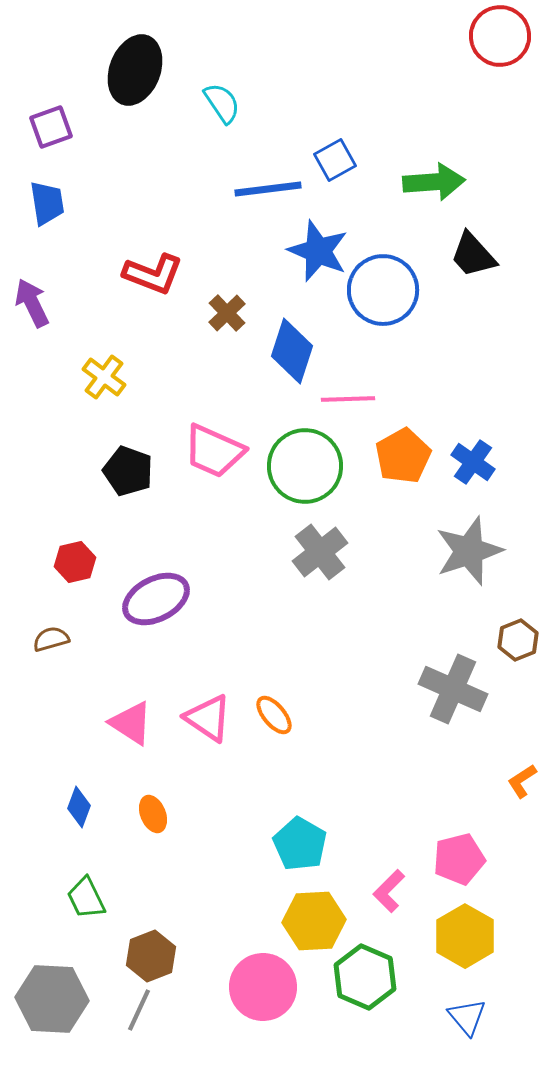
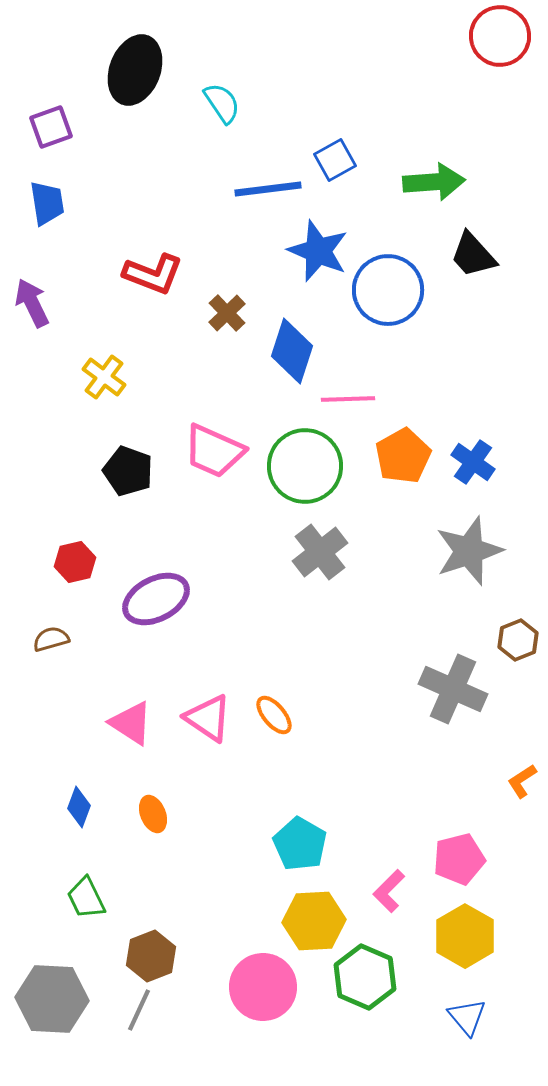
blue circle at (383, 290): moved 5 px right
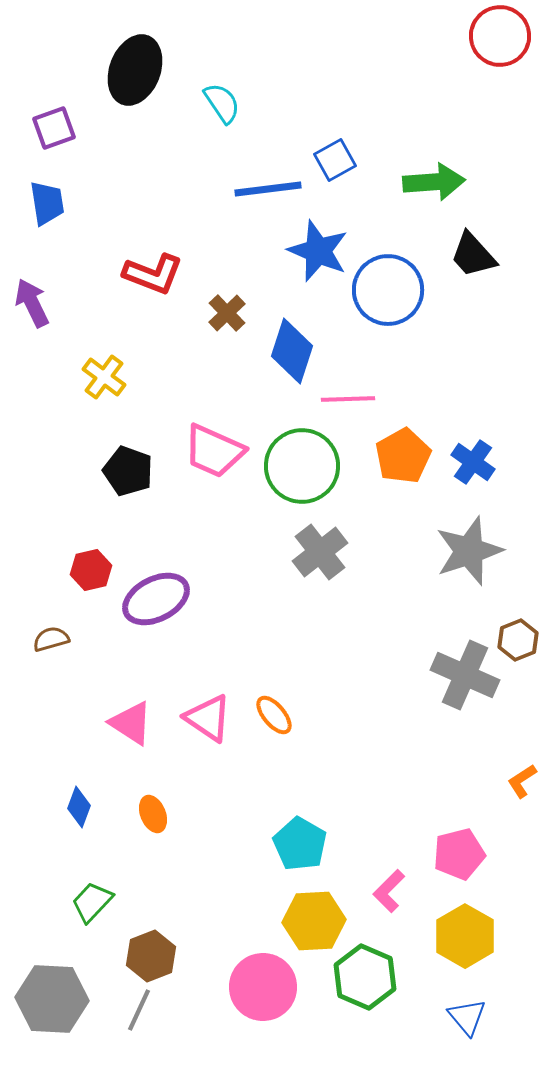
purple square at (51, 127): moved 3 px right, 1 px down
green circle at (305, 466): moved 3 px left
red hexagon at (75, 562): moved 16 px right, 8 px down
gray cross at (453, 689): moved 12 px right, 14 px up
pink pentagon at (459, 859): moved 5 px up
green trapezoid at (86, 898): moved 6 px right, 4 px down; rotated 69 degrees clockwise
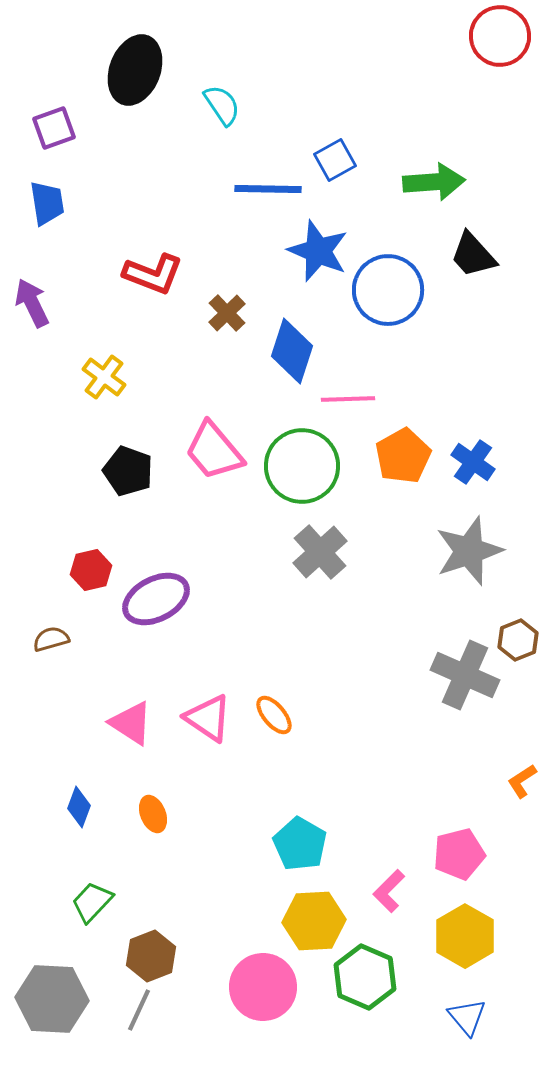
cyan semicircle at (222, 103): moved 2 px down
blue line at (268, 189): rotated 8 degrees clockwise
pink trapezoid at (214, 451): rotated 26 degrees clockwise
gray cross at (320, 552): rotated 4 degrees counterclockwise
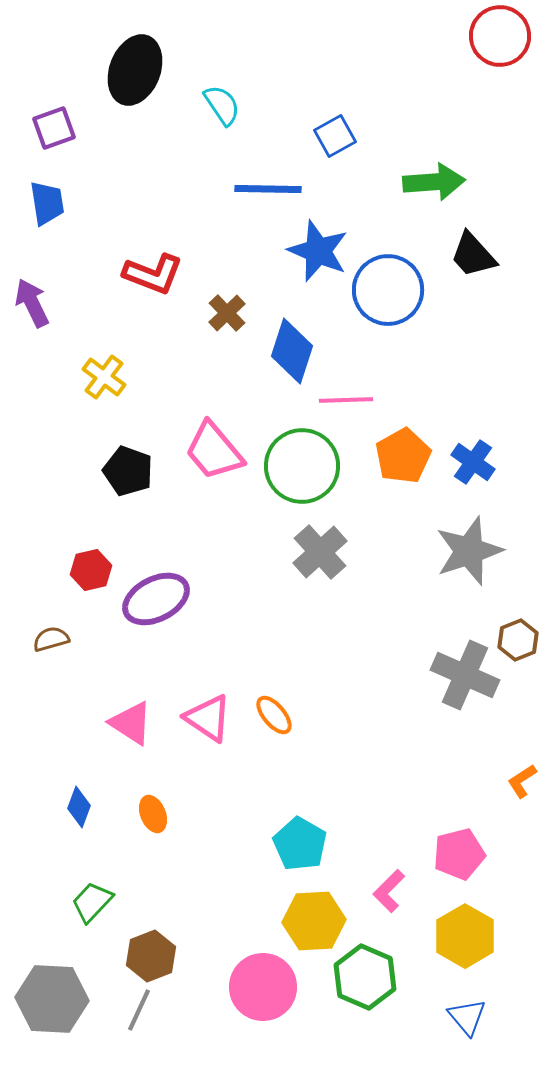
blue square at (335, 160): moved 24 px up
pink line at (348, 399): moved 2 px left, 1 px down
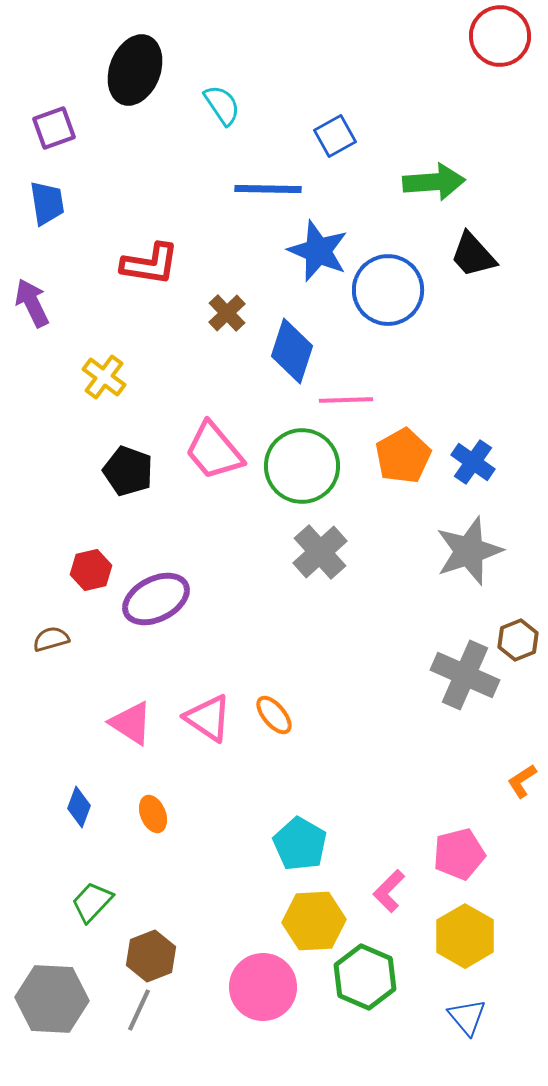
red L-shape at (153, 274): moved 3 px left, 10 px up; rotated 12 degrees counterclockwise
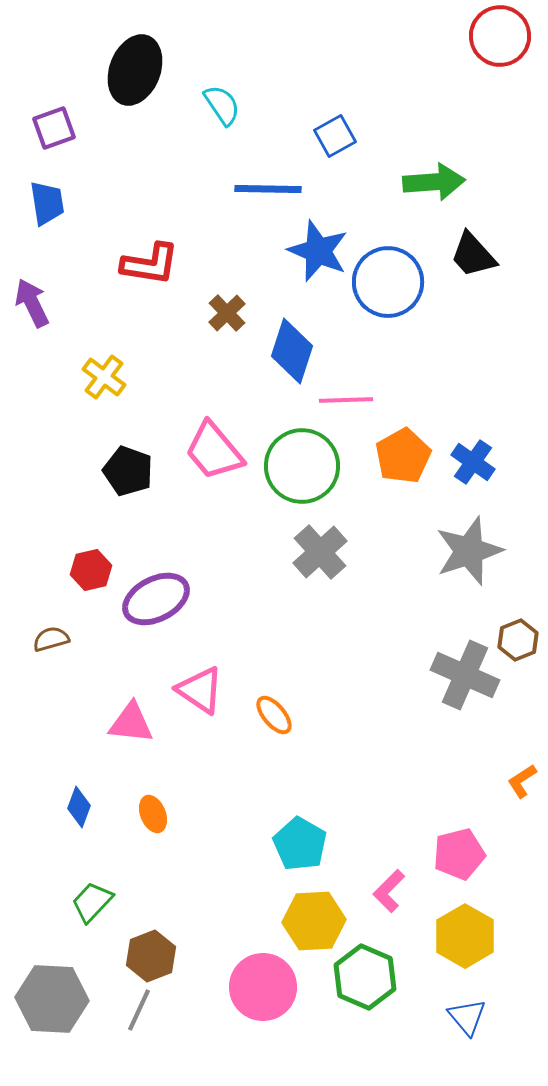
blue circle at (388, 290): moved 8 px up
pink triangle at (208, 718): moved 8 px left, 28 px up
pink triangle at (131, 723): rotated 27 degrees counterclockwise
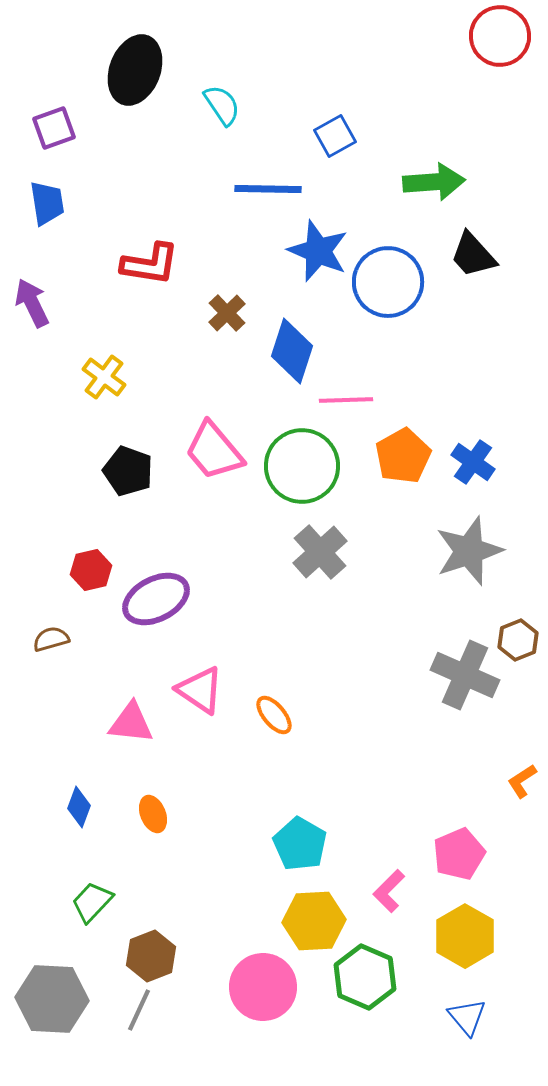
pink pentagon at (459, 854): rotated 9 degrees counterclockwise
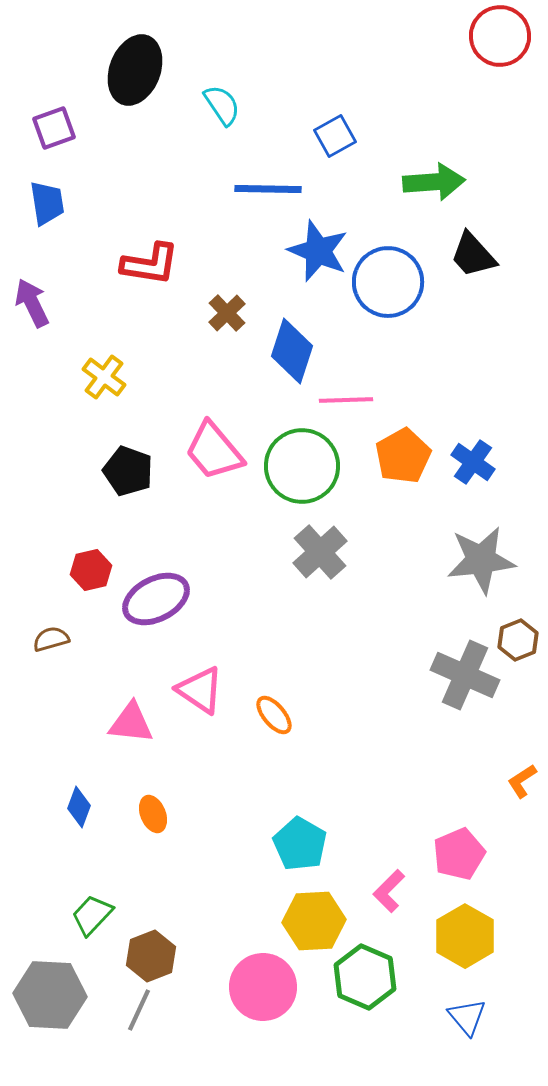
gray star at (469, 551): moved 12 px right, 9 px down; rotated 12 degrees clockwise
green trapezoid at (92, 902): moved 13 px down
gray hexagon at (52, 999): moved 2 px left, 4 px up
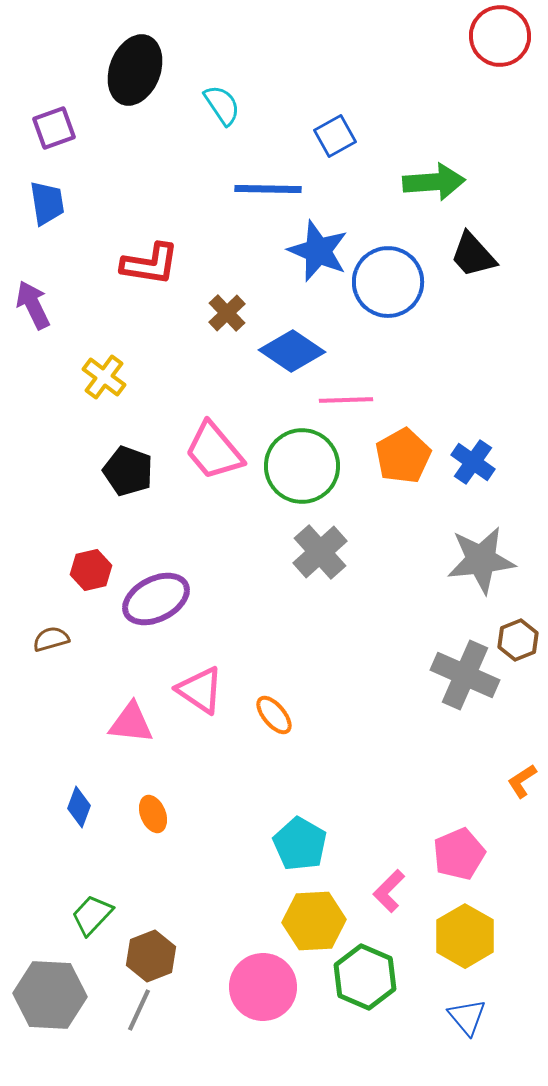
purple arrow at (32, 303): moved 1 px right, 2 px down
blue diamond at (292, 351): rotated 74 degrees counterclockwise
